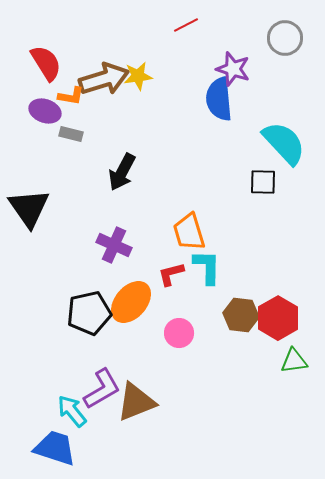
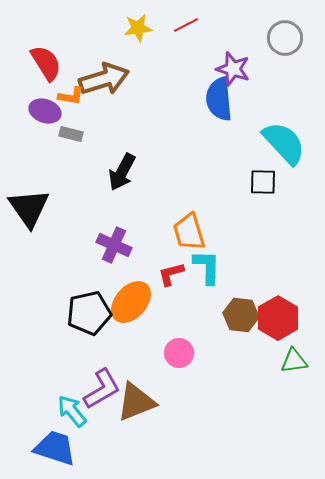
yellow star: moved 48 px up
pink circle: moved 20 px down
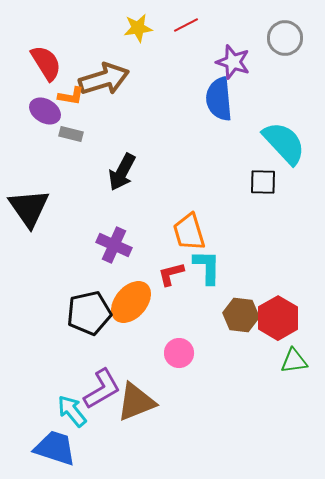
purple star: moved 7 px up
purple ellipse: rotated 12 degrees clockwise
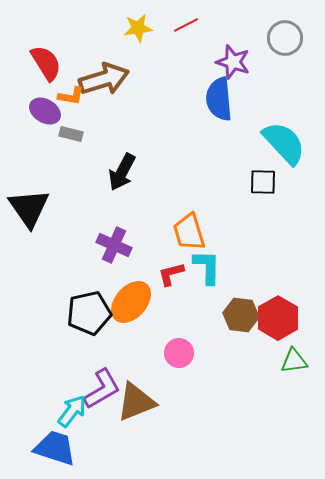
cyan arrow: rotated 76 degrees clockwise
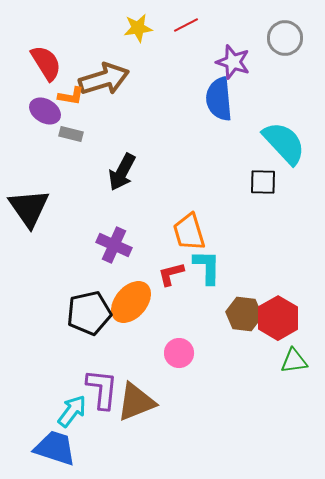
brown hexagon: moved 3 px right, 1 px up
purple L-shape: rotated 54 degrees counterclockwise
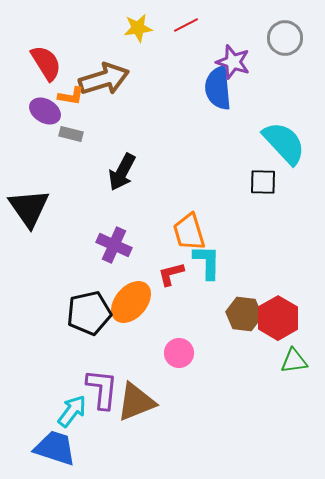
blue semicircle: moved 1 px left, 11 px up
cyan L-shape: moved 5 px up
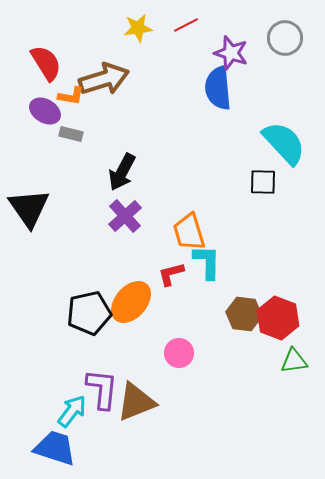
purple star: moved 2 px left, 9 px up
purple cross: moved 11 px right, 29 px up; rotated 24 degrees clockwise
red hexagon: rotated 9 degrees counterclockwise
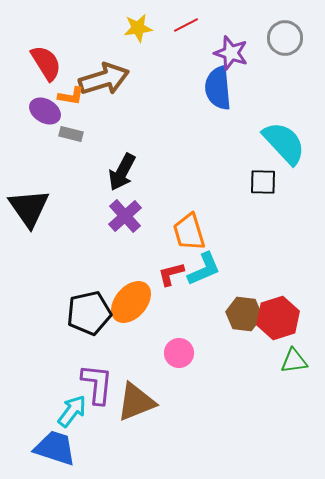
cyan L-shape: moved 3 px left, 7 px down; rotated 66 degrees clockwise
red hexagon: rotated 21 degrees clockwise
purple L-shape: moved 5 px left, 5 px up
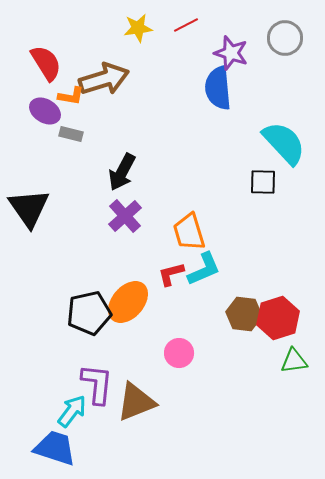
orange ellipse: moved 3 px left
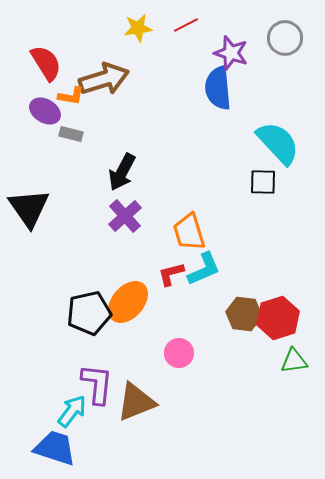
cyan semicircle: moved 6 px left
